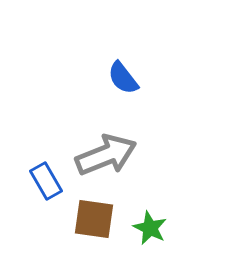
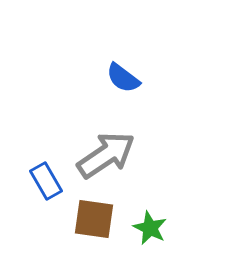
blue semicircle: rotated 15 degrees counterclockwise
gray arrow: rotated 12 degrees counterclockwise
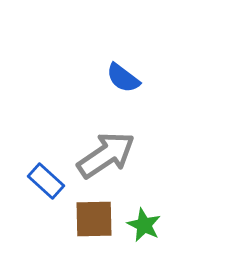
blue rectangle: rotated 18 degrees counterclockwise
brown square: rotated 9 degrees counterclockwise
green star: moved 6 px left, 3 px up
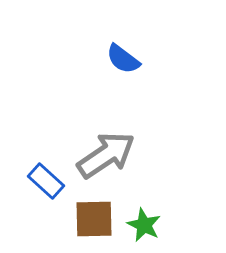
blue semicircle: moved 19 px up
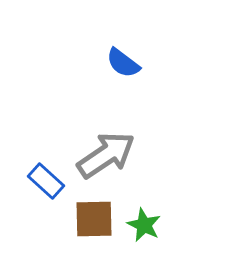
blue semicircle: moved 4 px down
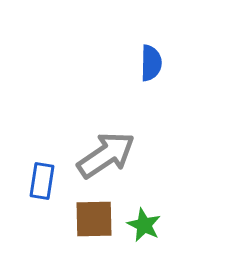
blue semicircle: moved 28 px right; rotated 126 degrees counterclockwise
blue rectangle: moved 4 px left; rotated 57 degrees clockwise
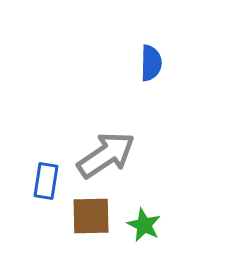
blue rectangle: moved 4 px right
brown square: moved 3 px left, 3 px up
